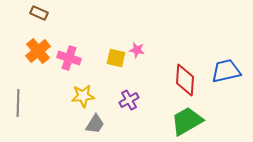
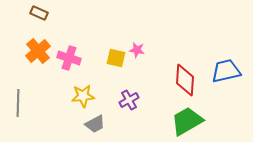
gray trapezoid: rotated 30 degrees clockwise
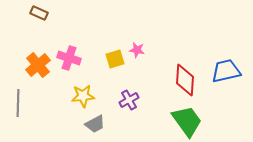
orange cross: moved 14 px down
yellow square: moved 1 px left, 1 px down; rotated 30 degrees counterclockwise
green trapezoid: rotated 84 degrees clockwise
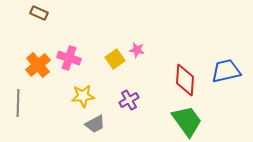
yellow square: rotated 18 degrees counterclockwise
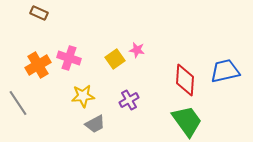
orange cross: rotated 10 degrees clockwise
blue trapezoid: moved 1 px left
gray line: rotated 36 degrees counterclockwise
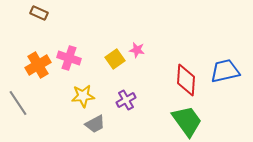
red diamond: moved 1 px right
purple cross: moved 3 px left
